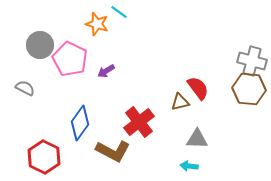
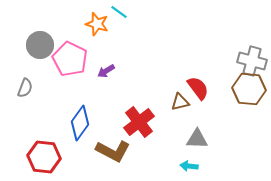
gray semicircle: rotated 84 degrees clockwise
red hexagon: rotated 20 degrees counterclockwise
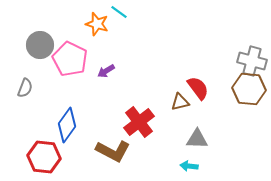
blue diamond: moved 13 px left, 2 px down
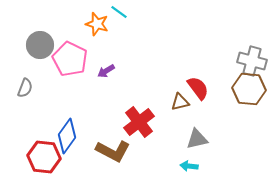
blue diamond: moved 11 px down
gray triangle: rotated 15 degrees counterclockwise
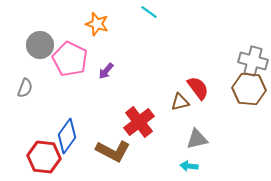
cyan line: moved 30 px right
gray cross: moved 1 px right
purple arrow: rotated 18 degrees counterclockwise
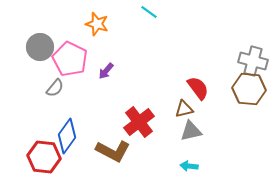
gray circle: moved 2 px down
gray semicircle: moved 30 px right; rotated 18 degrees clockwise
brown triangle: moved 4 px right, 7 px down
gray triangle: moved 6 px left, 8 px up
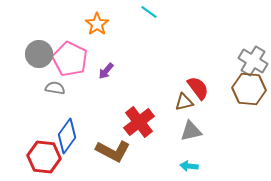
orange star: rotated 20 degrees clockwise
gray circle: moved 1 px left, 7 px down
gray cross: rotated 16 degrees clockwise
gray semicircle: rotated 120 degrees counterclockwise
brown triangle: moved 7 px up
